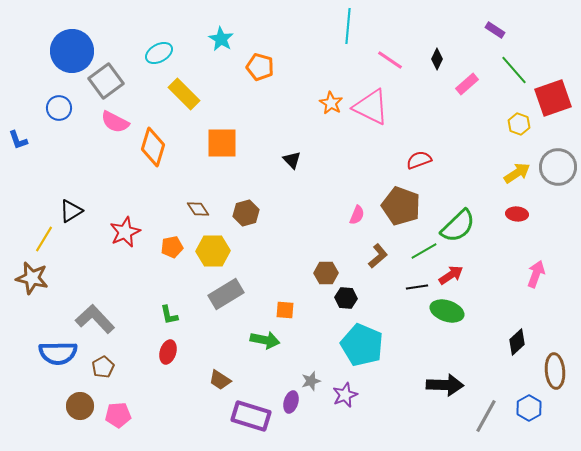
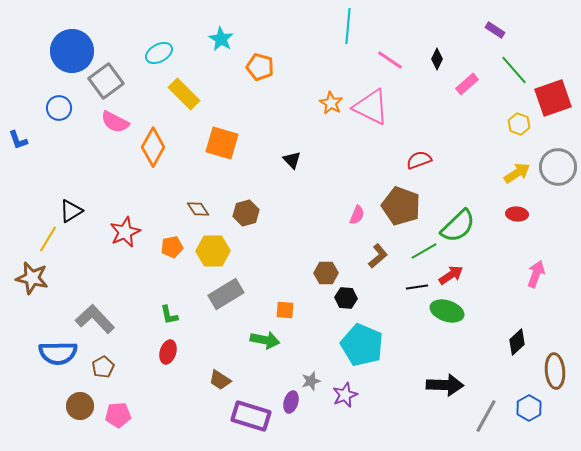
orange square at (222, 143): rotated 16 degrees clockwise
orange diamond at (153, 147): rotated 12 degrees clockwise
yellow line at (44, 239): moved 4 px right
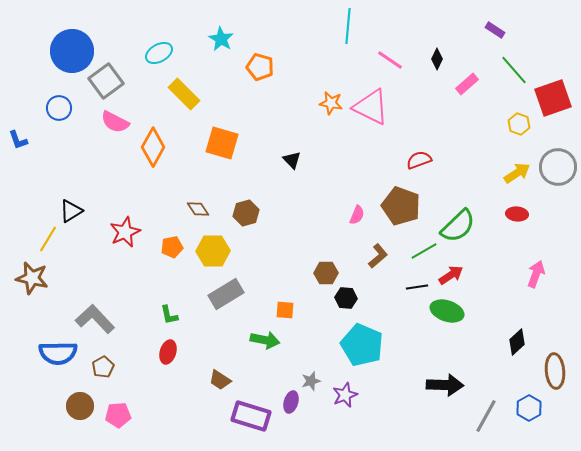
orange star at (331, 103): rotated 20 degrees counterclockwise
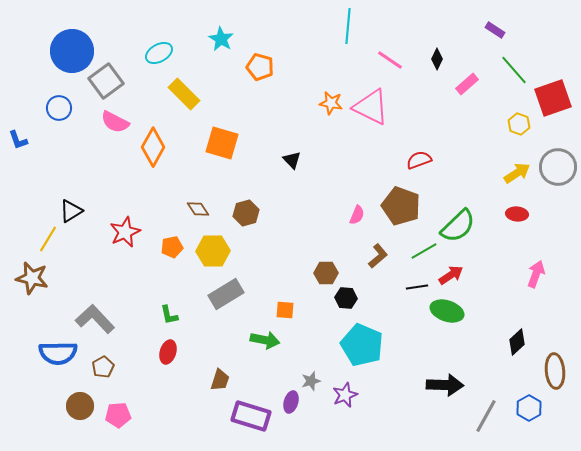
brown trapezoid at (220, 380): rotated 105 degrees counterclockwise
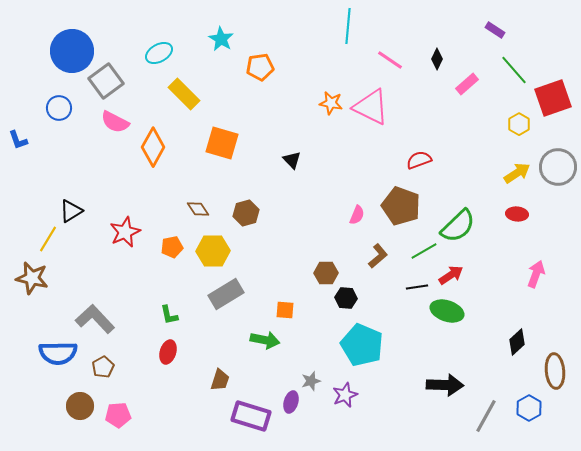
orange pentagon at (260, 67): rotated 24 degrees counterclockwise
yellow hexagon at (519, 124): rotated 10 degrees clockwise
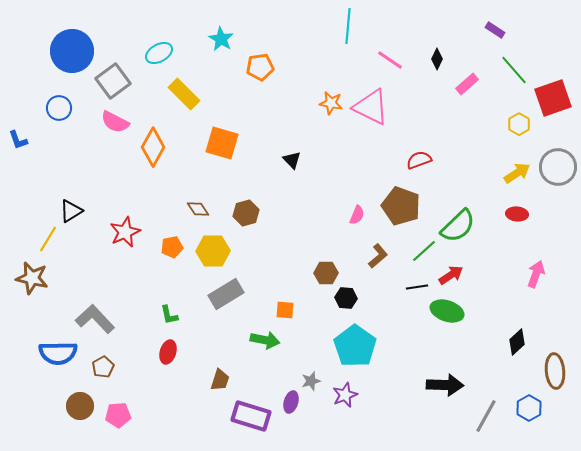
gray square at (106, 81): moved 7 px right
green line at (424, 251): rotated 12 degrees counterclockwise
cyan pentagon at (362, 345): moved 7 px left, 1 px down; rotated 12 degrees clockwise
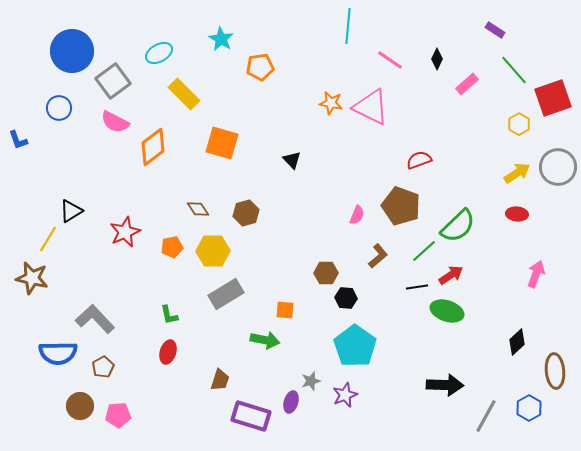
orange diamond at (153, 147): rotated 24 degrees clockwise
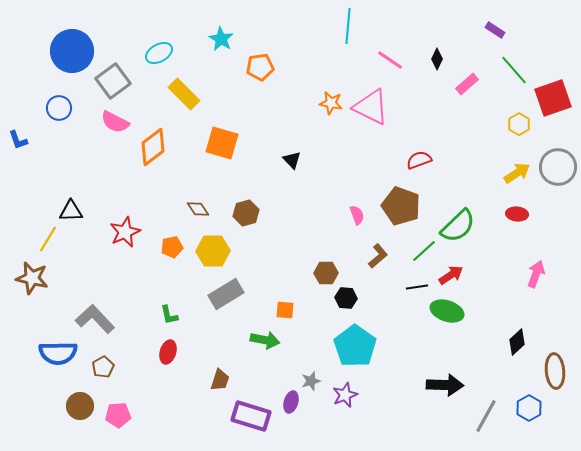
black triangle at (71, 211): rotated 30 degrees clockwise
pink semicircle at (357, 215): rotated 42 degrees counterclockwise
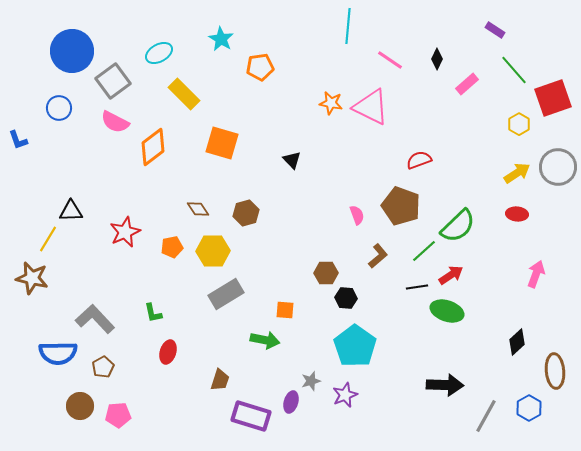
green L-shape at (169, 315): moved 16 px left, 2 px up
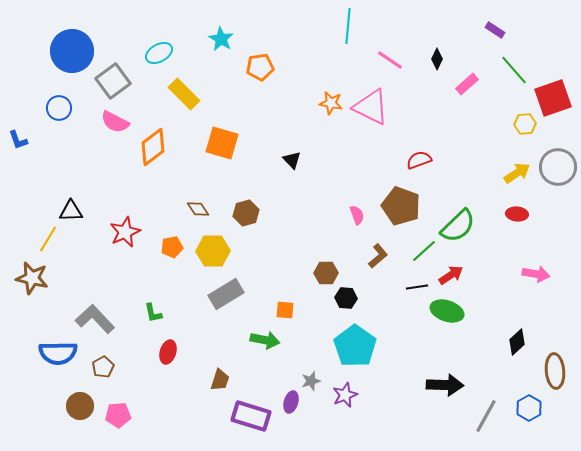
yellow hexagon at (519, 124): moved 6 px right; rotated 25 degrees clockwise
pink arrow at (536, 274): rotated 80 degrees clockwise
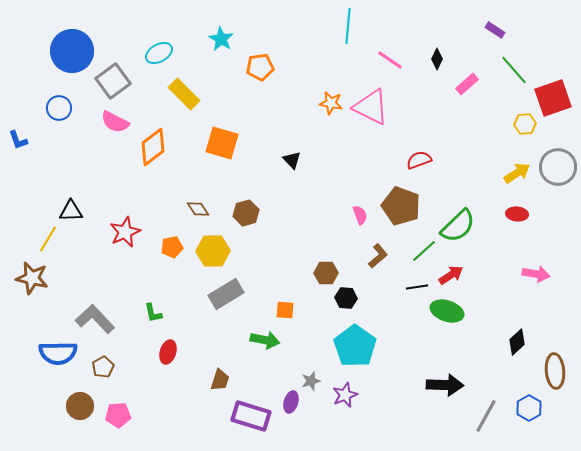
pink semicircle at (357, 215): moved 3 px right
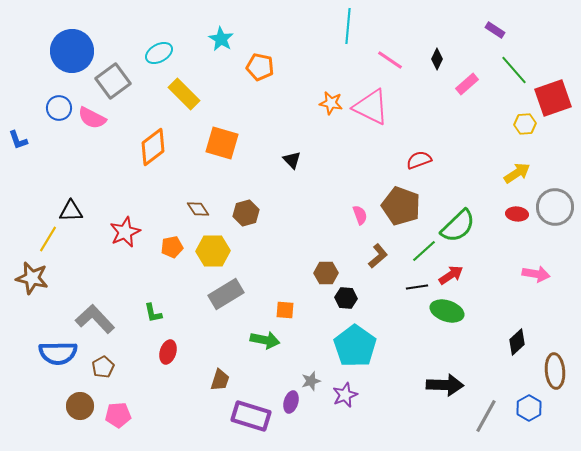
orange pentagon at (260, 67): rotated 20 degrees clockwise
pink semicircle at (115, 122): moved 23 px left, 4 px up
gray circle at (558, 167): moved 3 px left, 40 px down
